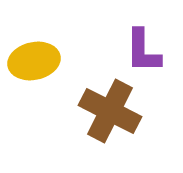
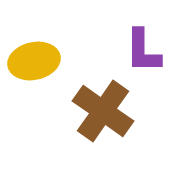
brown cross: moved 7 px left; rotated 8 degrees clockwise
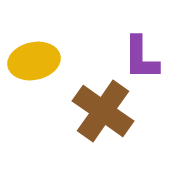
purple L-shape: moved 2 px left, 7 px down
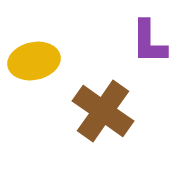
purple L-shape: moved 8 px right, 16 px up
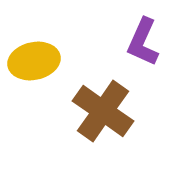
purple L-shape: moved 6 px left; rotated 24 degrees clockwise
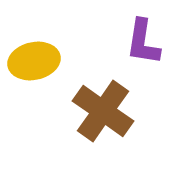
purple L-shape: rotated 15 degrees counterclockwise
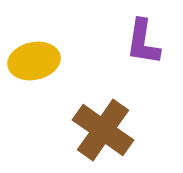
brown cross: moved 19 px down
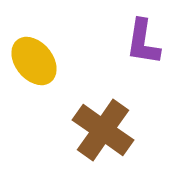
yellow ellipse: rotated 63 degrees clockwise
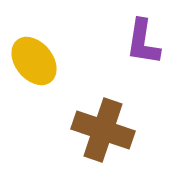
brown cross: rotated 16 degrees counterclockwise
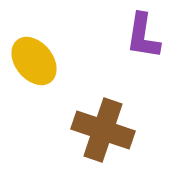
purple L-shape: moved 6 px up
